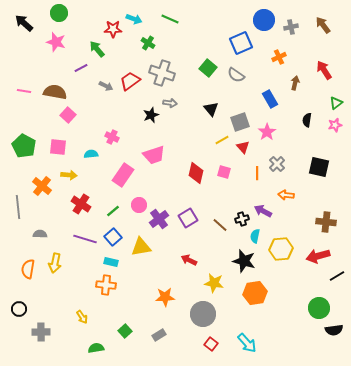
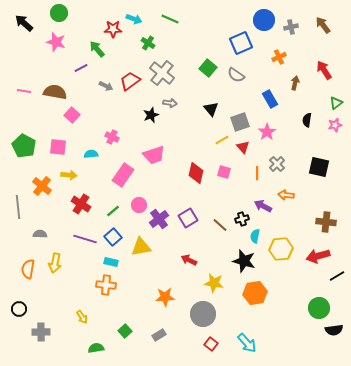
gray cross at (162, 73): rotated 20 degrees clockwise
pink square at (68, 115): moved 4 px right
purple arrow at (263, 211): moved 5 px up
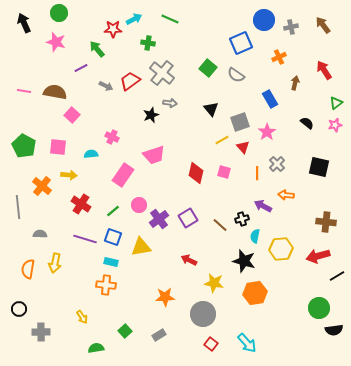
cyan arrow at (134, 19): rotated 49 degrees counterclockwise
black arrow at (24, 23): rotated 24 degrees clockwise
green cross at (148, 43): rotated 24 degrees counterclockwise
black semicircle at (307, 120): moved 3 px down; rotated 120 degrees clockwise
blue square at (113, 237): rotated 30 degrees counterclockwise
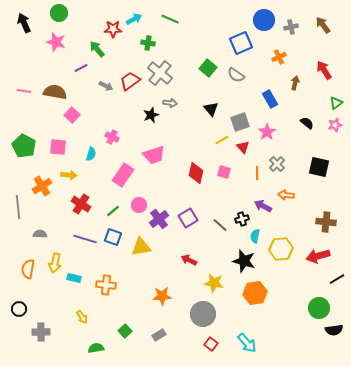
gray cross at (162, 73): moved 2 px left
cyan semicircle at (91, 154): rotated 112 degrees clockwise
orange cross at (42, 186): rotated 18 degrees clockwise
cyan rectangle at (111, 262): moved 37 px left, 16 px down
black line at (337, 276): moved 3 px down
orange star at (165, 297): moved 3 px left, 1 px up
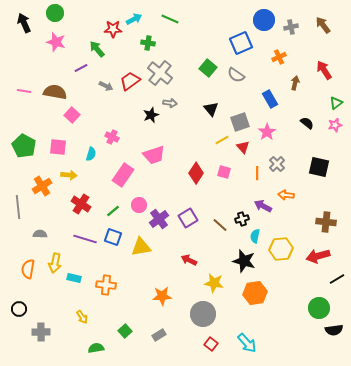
green circle at (59, 13): moved 4 px left
red diamond at (196, 173): rotated 20 degrees clockwise
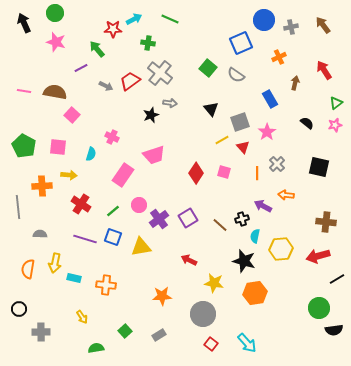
orange cross at (42, 186): rotated 30 degrees clockwise
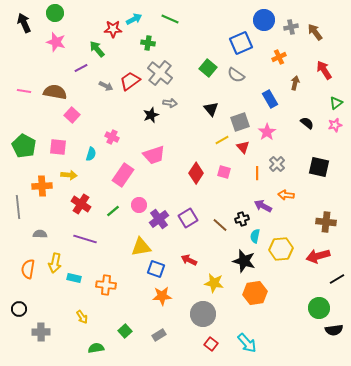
brown arrow at (323, 25): moved 8 px left, 7 px down
blue square at (113, 237): moved 43 px right, 32 px down
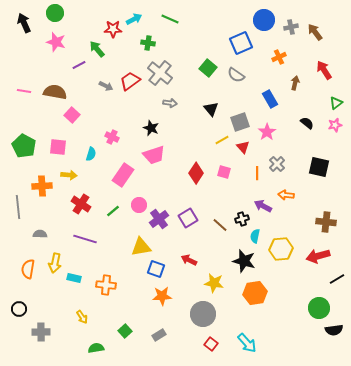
purple line at (81, 68): moved 2 px left, 3 px up
black star at (151, 115): moved 13 px down; rotated 28 degrees counterclockwise
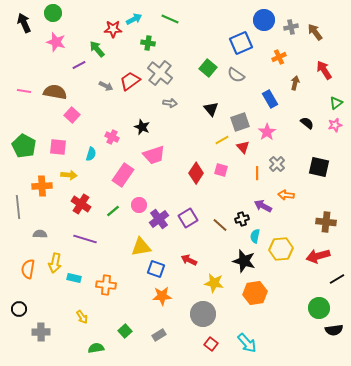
green circle at (55, 13): moved 2 px left
black star at (151, 128): moved 9 px left, 1 px up
pink square at (224, 172): moved 3 px left, 2 px up
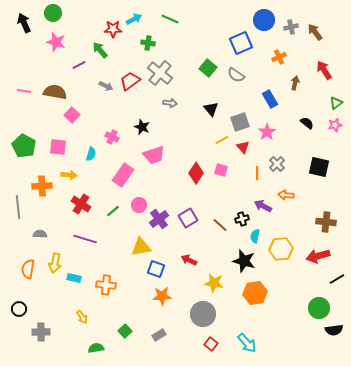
green arrow at (97, 49): moved 3 px right, 1 px down
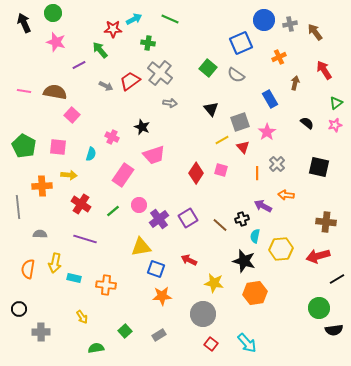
gray cross at (291, 27): moved 1 px left, 3 px up
